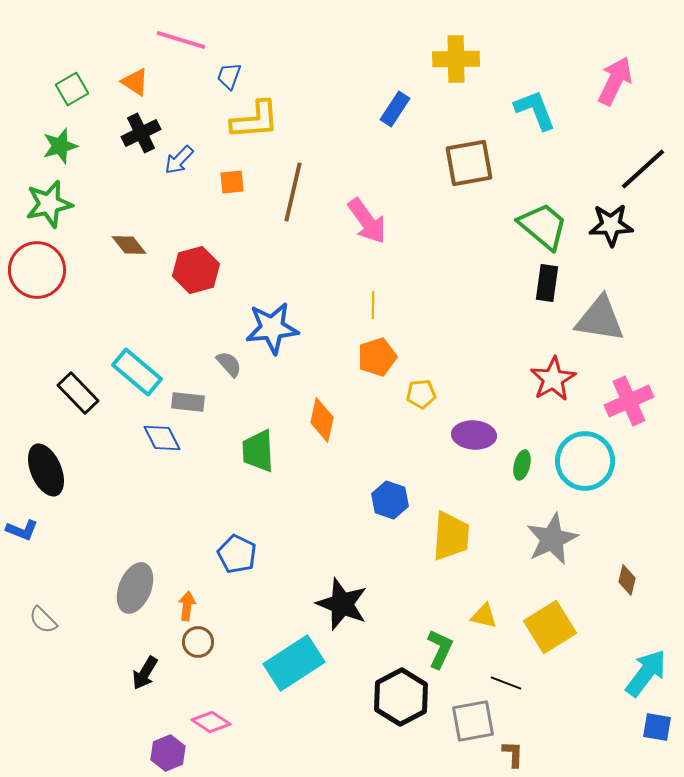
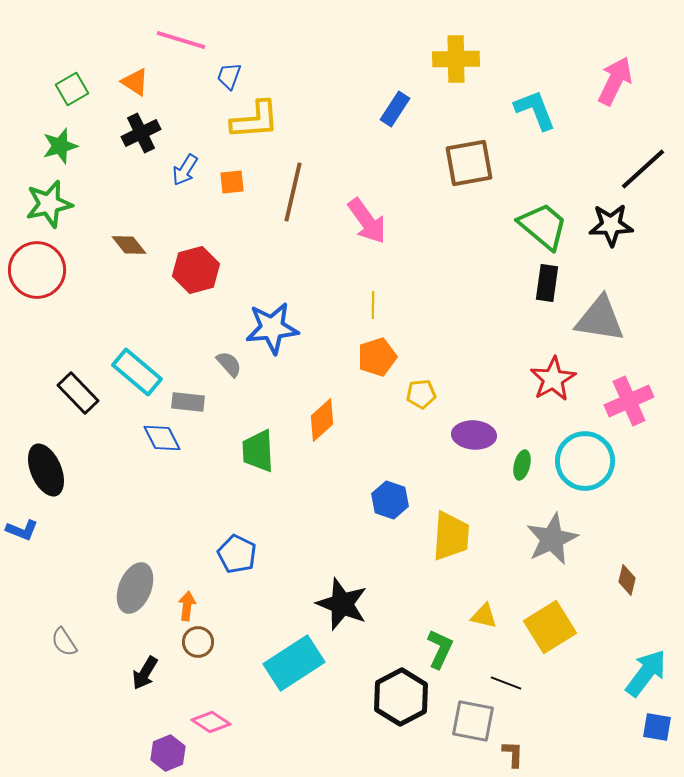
blue arrow at (179, 160): moved 6 px right, 10 px down; rotated 12 degrees counterclockwise
orange diamond at (322, 420): rotated 36 degrees clockwise
gray semicircle at (43, 620): moved 21 px right, 22 px down; rotated 12 degrees clockwise
gray square at (473, 721): rotated 21 degrees clockwise
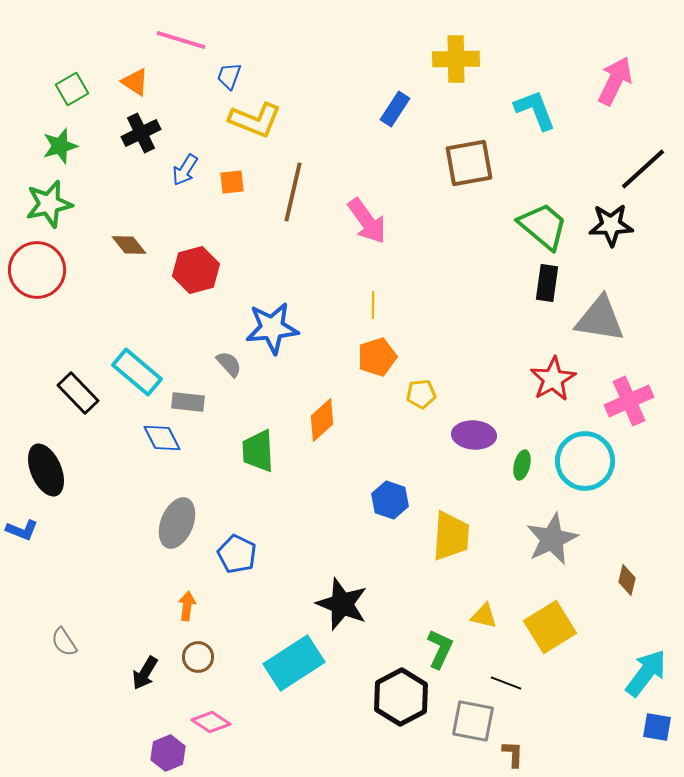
yellow L-shape at (255, 120): rotated 26 degrees clockwise
gray ellipse at (135, 588): moved 42 px right, 65 px up
brown circle at (198, 642): moved 15 px down
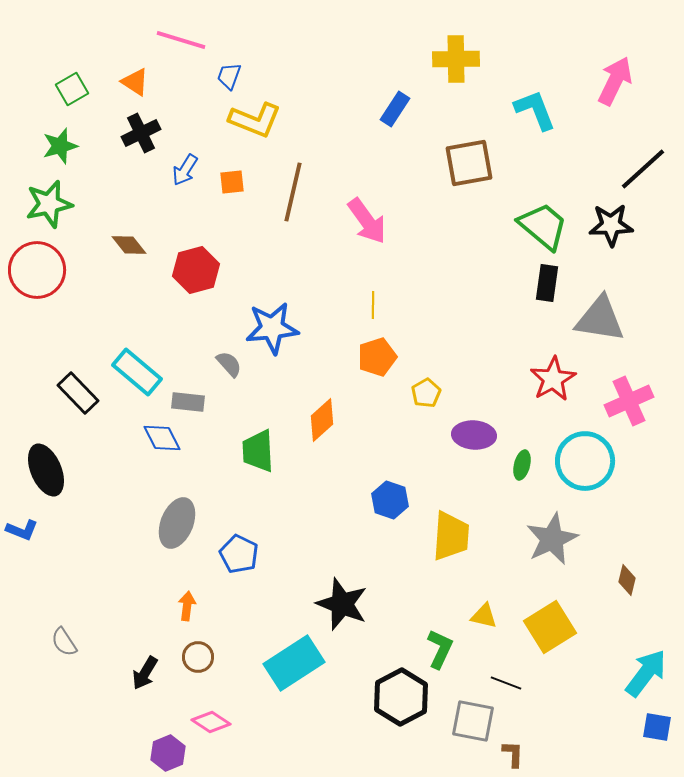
yellow pentagon at (421, 394): moved 5 px right, 1 px up; rotated 24 degrees counterclockwise
blue pentagon at (237, 554): moved 2 px right
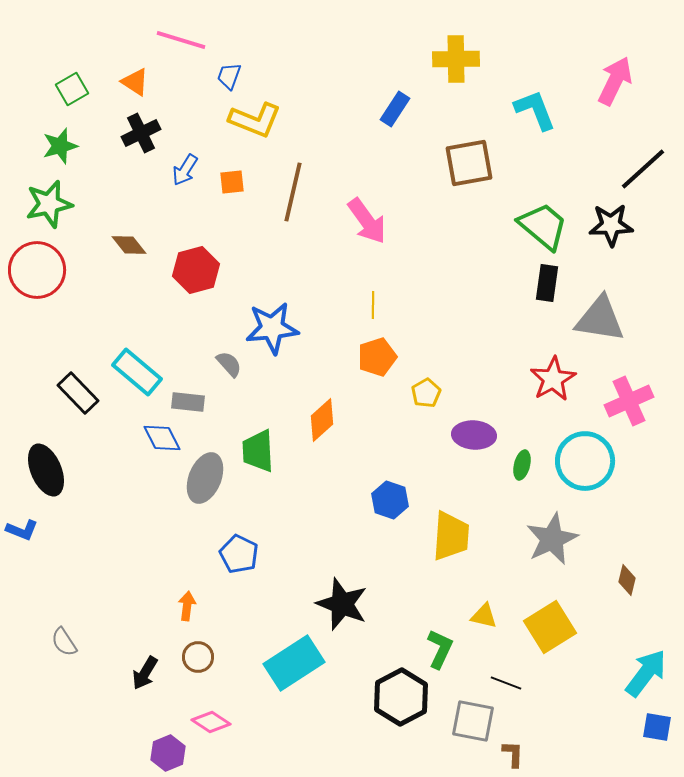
gray ellipse at (177, 523): moved 28 px right, 45 px up
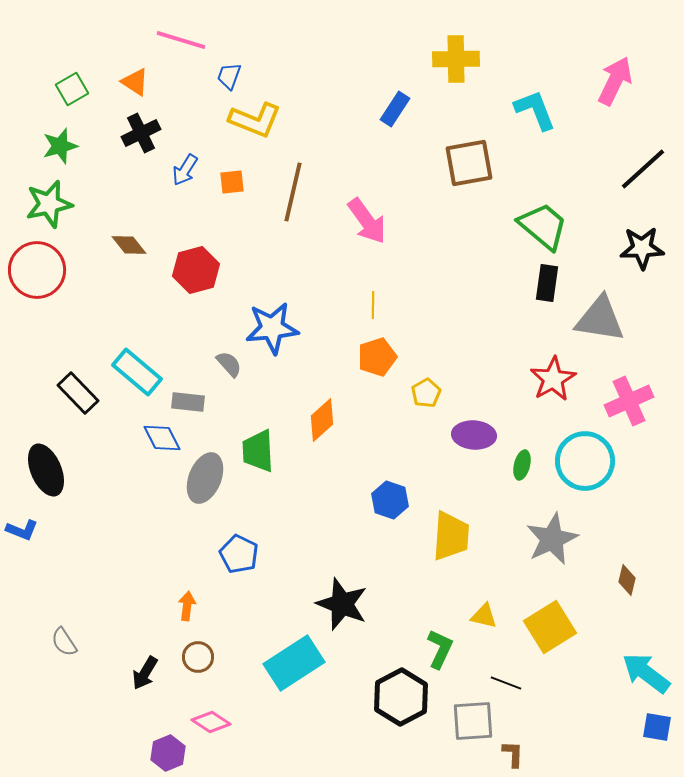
black star at (611, 225): moved 31 px right, 23 px down
cyan arrow at (646, 673): rotated 90 degrees counterclockwise
gray square at (473, 721): rotated 15 degrees counterclockwise
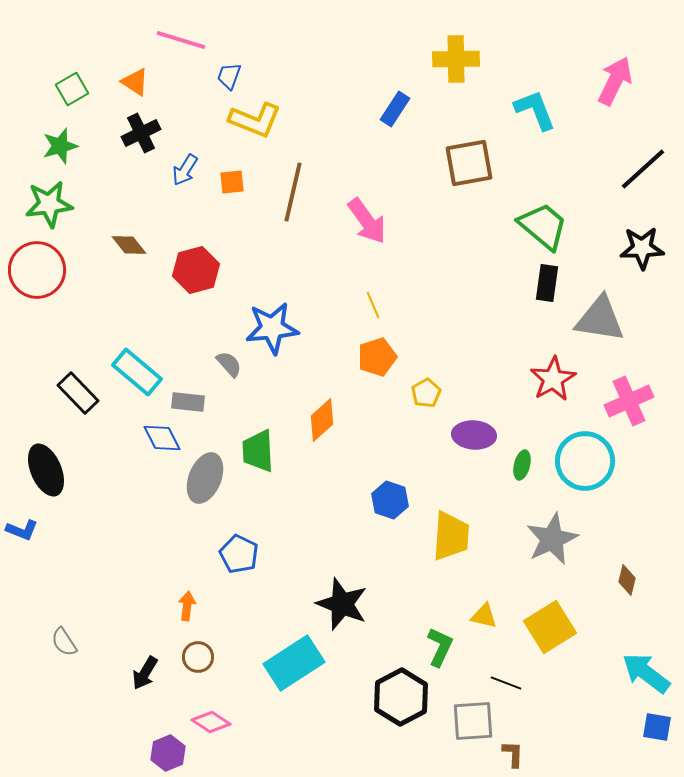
green star at (49, 204): rotated 6 degrees clockwise
yellow line at (373, 305): rotated 24 degrees counterclockwise
green L-shape at (440, 649): moved 2 px up
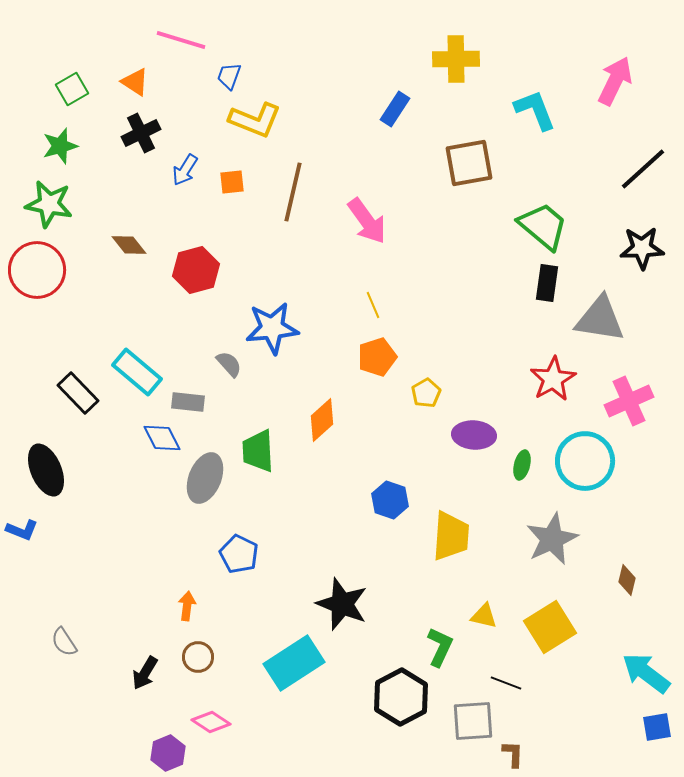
green star at (49, 204): rotated 18 degrees clockwise
blue square at (657, 727): rotated 20 degrees counterclockwise
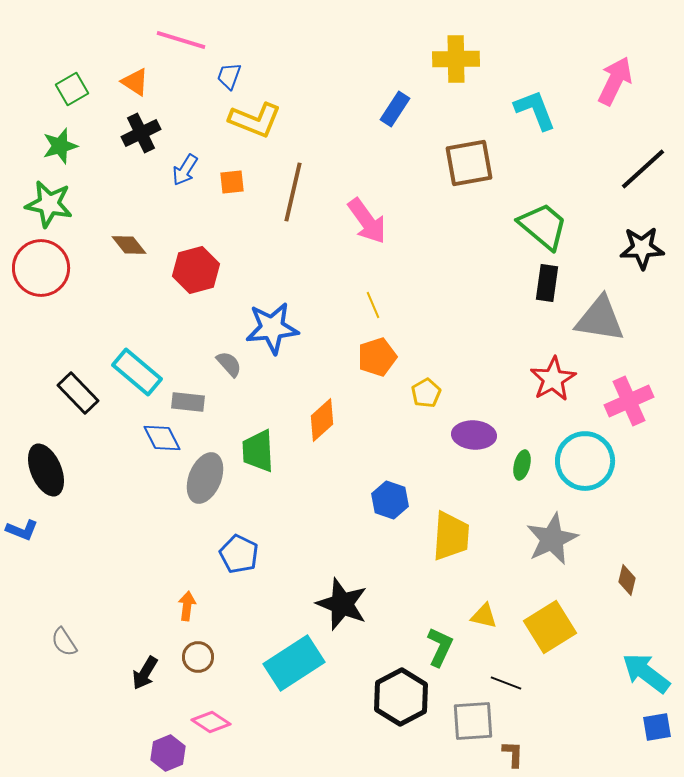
red circle at (37, 270): moved 4 px right, 2 px up
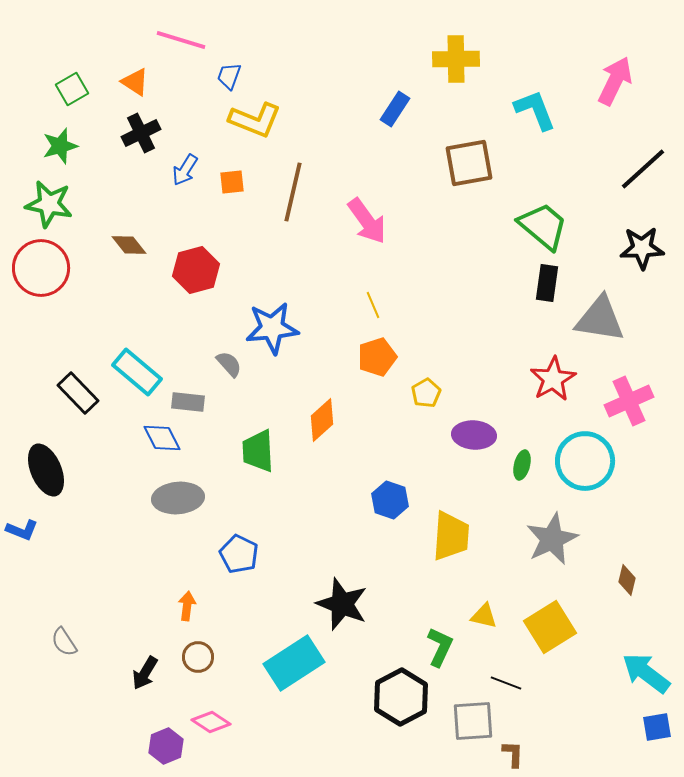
gray ellipse at (205, 478): moved 27 px left, 20 px down; rotated 63 degrees clockwise
purple hexagon at (168, 753): moved 2 px left, 7 px up
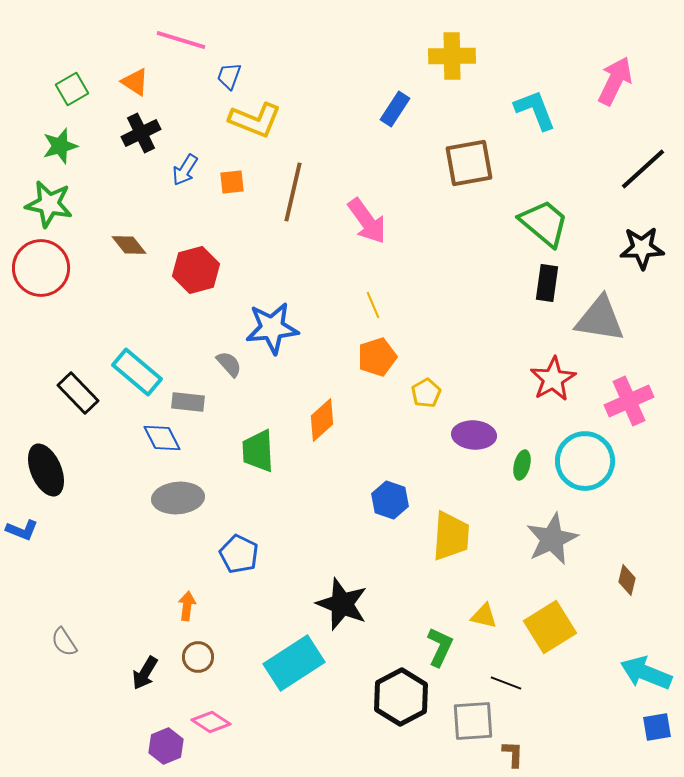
yellow cross at (456, 59): moved 4 px left, 3 px up
green trapezoid at (543, 226): moved 1 px right, 3 px up
cyan arrow at (646, 673): rotated 15 degrees counterclockwise
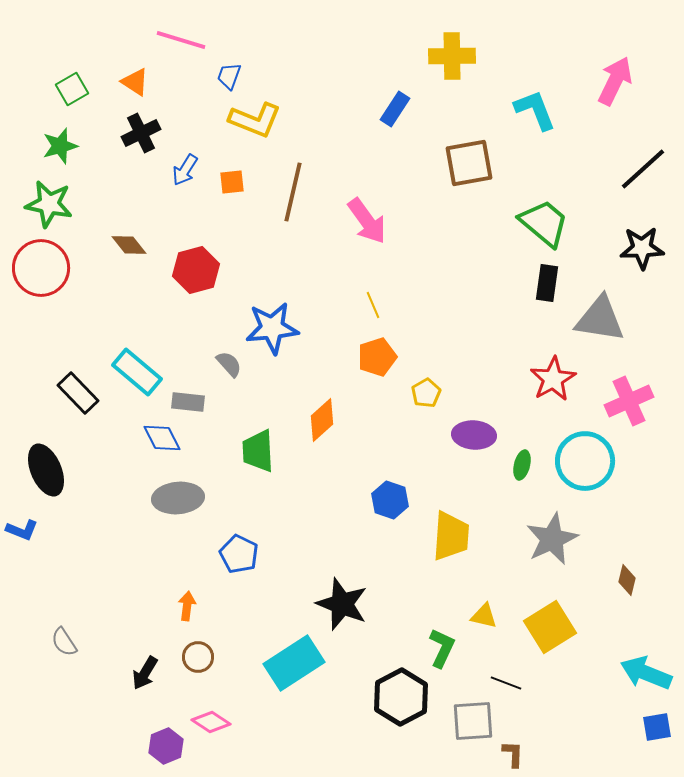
green L-shape at (440, 647): moved 2 px right, 1 px down
